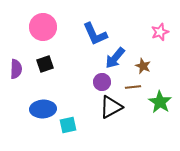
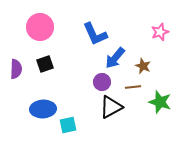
pink circle: moved 3 px left
green star: rotated 15 degrees counterclockwise
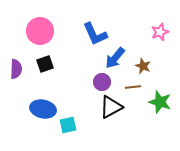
pink circle: moved 4 px down
blue ellipse: rotated 15 degrees clockwise
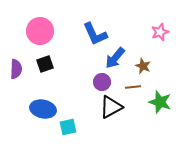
cyan square: moved 2 px down
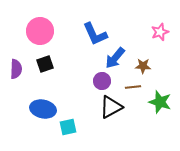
brown star: rotated 21 degrees counterclockwise
purple circle: moved 1 px up
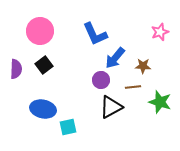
black square: moved 1 px left, 1 px down; rotated 18 degrees counterclockwise
purple circle: moved 1 px left, 1 px up
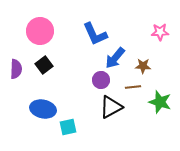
pink star: rotated 18 degrees clockwise
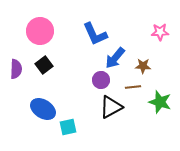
blue ellipse: rotated 20 degrees clockwise
